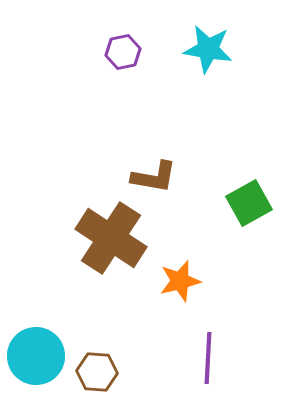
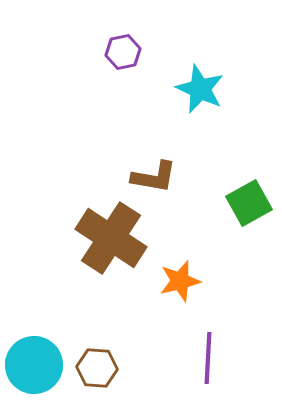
cyan star: moved 8 px left, 40 px down; rotated 15 degrees clockwise
cyan circle: moved 2 px left, 9 px down
brown hexagon: moved 4 px up
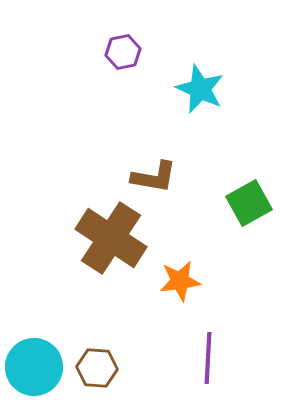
orange star: rotated 6 degrees clockwise
cyan circle: moved 2 px down
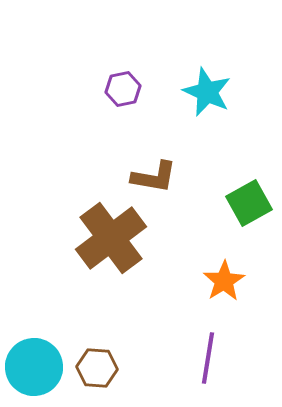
purple hexagon: moved 37 px down
cyan star: moved 7 px right, 3 px down
brown cross: rotated 20 degrees clockwise
orange star: moved 44 px right; rotated 24 degrees counterclockwise
purple line: rotated 6 degrees clockwise
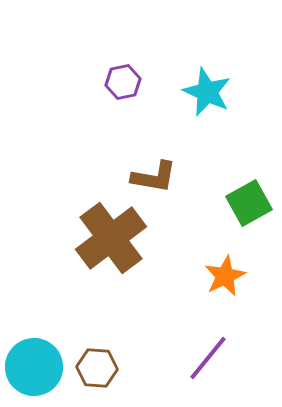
purple hexagon: moved 7 px up
orange star: moved 1 px right, 5 px up; rotated 6 degrees clockwise
purple line: rotated 30 degrees clockwise
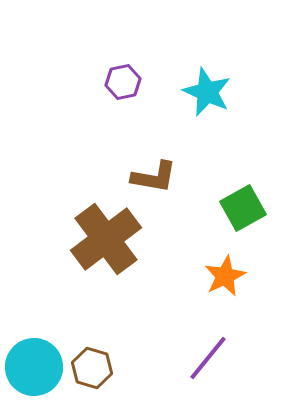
green square: moved 6 px left, 5 px down
brown cross: moved 5 px left, 1 px down
brown hexagon: moved 5 px left; rotated 12 degrees clockwise
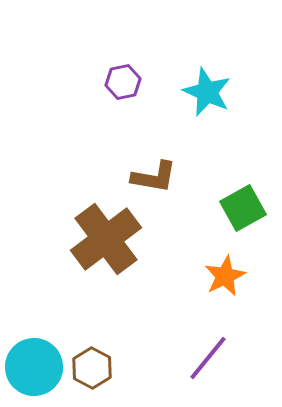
brown hexagon: rotated 12 degrees clockwise
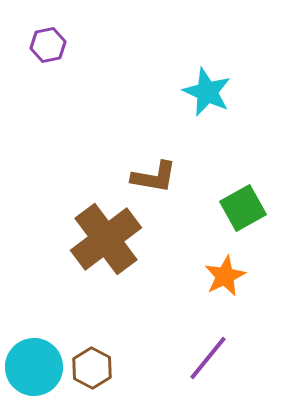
purple hexagon: moved 75 px left, 37 px up
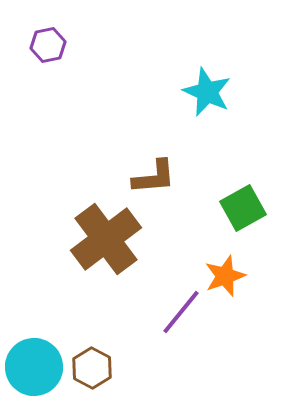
brown L-shape: rotated 15 degrees counterclockwise
orange star: rotated 6 degrees clockwise
purple line: moved 27 px left, 46 px up
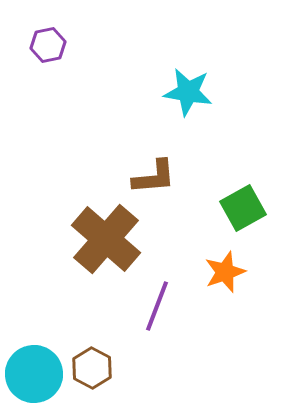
cyan star: moved 19 px left; rotated 15 degrees counterclockwise
brown cross: rotated 12 degrees counterclockwise
orange star: moved 4 px up
purple line: moved 24 px left, 6 px up; rotated 18 degrees counterclockwise
cyan circle: moved 7 px down
